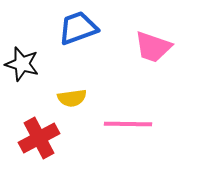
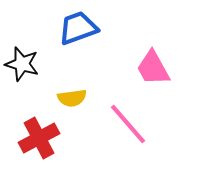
pink trapezoid: moved 21 px down; rotated 42 degrees clockwise
pink line: rotated 48 degrees clockwise
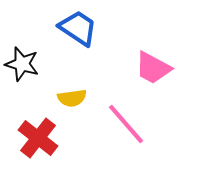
blue trapezoid: rotated 54 degrees clockwise
pink trapezoid: rotated 33 degrees counterclockwise
pink line: moved 2 px left
red cross: moved 1 px left; rotated 24 degrees counterclockwise
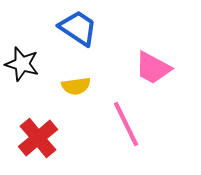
yellow semicircle: moved 4 px right, 12 px up
pink line: rotated 15 degrees clockwise
red cross: rotated 12 degrees clockwise
